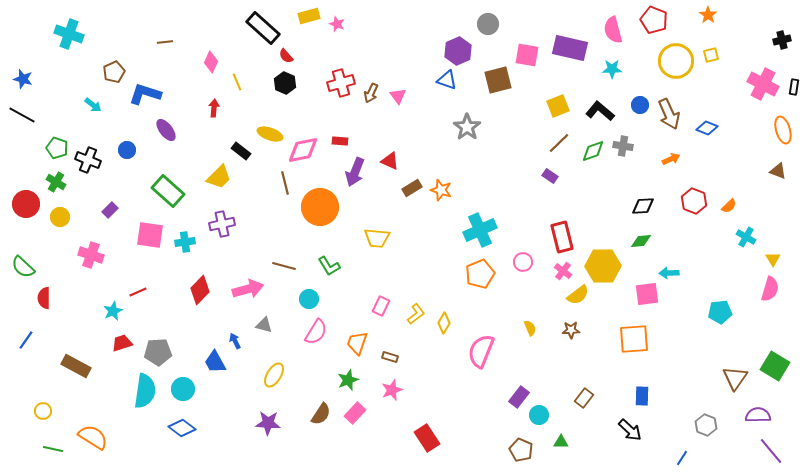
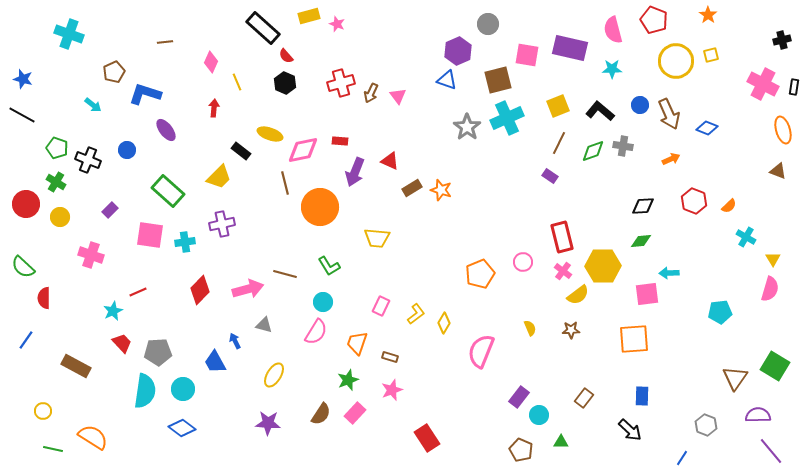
brown line at (559, 143): rotated 20 degrees counterclockwise
cyan cross at (480, 230): moved 27 px right, 112 px up
brown line at (284, 266): moved 1 px right, 8 px down
cyan circle at (309, 299): moved 14 px right, 3 px down
red trapezoid at (122, 343): rotated 65 degrees clockwise
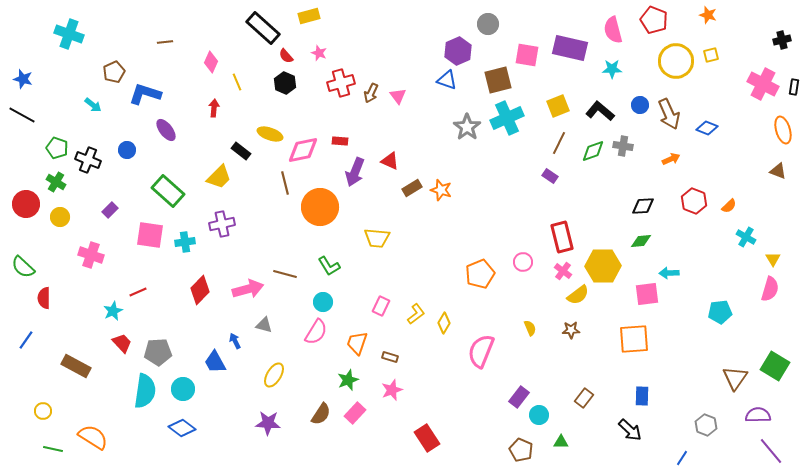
orange star at (708, 15): rotated 18 degrees counterclockwise
pink star at (337, 24): moved 18 px left, 29 px down
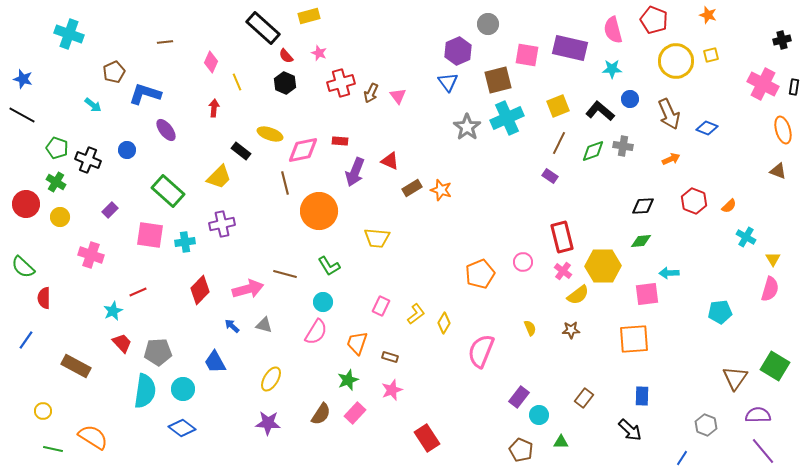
blue triangle at (447, 80): moved 1 px right, 2 px down; rotated 35 degrees clockwise
blue circle at (640, 105): moved 10 px left, 6 px up
orange circle at (320, 207): moved 1 px left, 4 px down
blue arrow at (235, 341): moved 3 px left, 15 px up; rotated 21 degrees counterclockwise
yellow ellipse at (274, 375): moved 3 px left, 4 px down
purple line at (771, 451): moved 8 px left
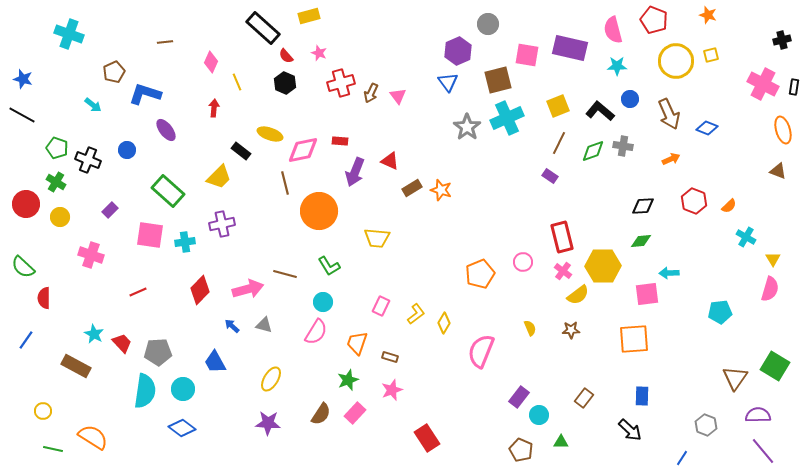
cyan star at (612, 69): moved 5 px right, 3 px up
cyan star at (113, 311): moved 19 px left, 23 px down; rotated 18 degrees counterclockwise
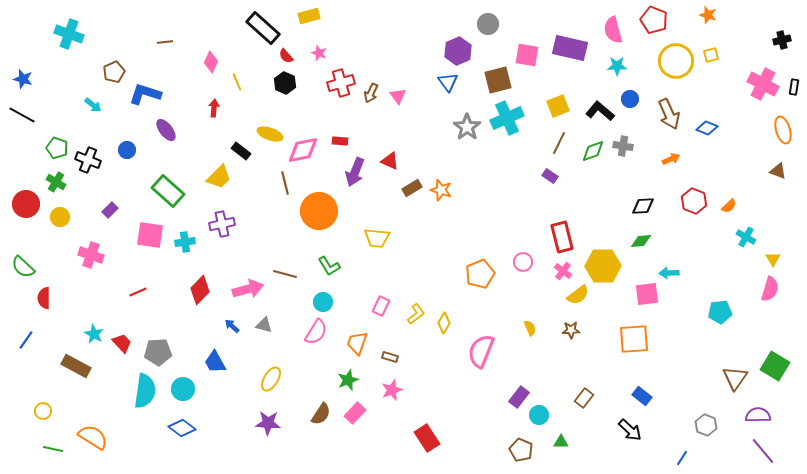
blue rectangle at (642, 396): rotated 54 degrees counterclockwise
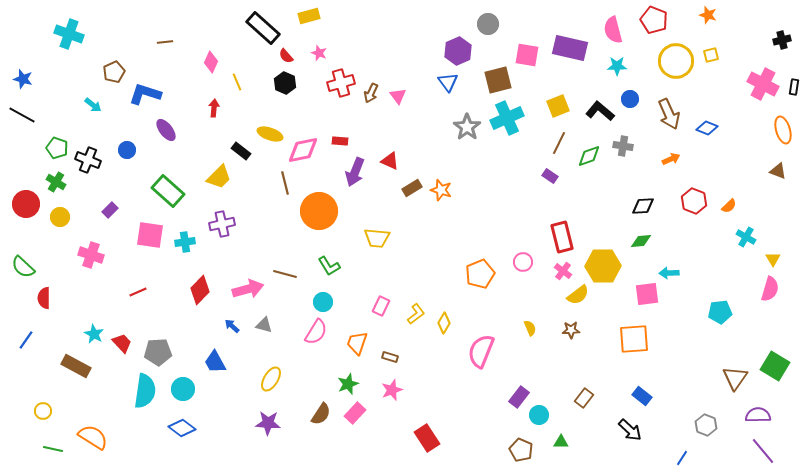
green diamond at (593, 151): moved 4 px left, 5 px down
green star at (348, 380): moved 4 px down
